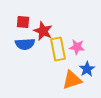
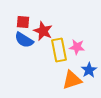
blue semicircle: moved 1 px left, 4 px up; rotated 36 degrees clockwise
yellow rectangle: moved 1 px right, 1 px down
blue star: moved 2 px right, 1 px down
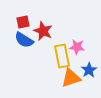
red square: rotated 16 degrees counterclockwise
yellow rectangle: moved 3 px right, 6 px down
orange triangle: moved 1 px left, 2 px up
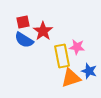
red star: rotated 12 degrees clockwise
blue star: moved 1 px down; rotated 21 degrees counterclockwise
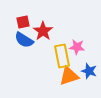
orange triangle: moved 2 px left, 2 px up
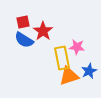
yellow rectangle: moved 2 px down
blue star: rotated 28 degrees clockwise
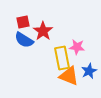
orange triangle: rotated 40 degrees clockwise
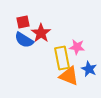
red star: moved 2 px left, 2 px down
blue star: moved 2 px up; rotated 21 degrees counterclockwise
